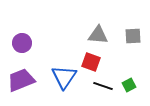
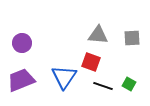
gray square: moved 1 px left, 2 px down
green square: moved 1 px up; rotated 32 degrees counterclockwise
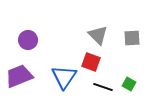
gray triangle: rotated 40 degrees clockwise
purple circle: moved 6 px right, 3 px up
purple trapezoid: moved 2 px left, 4 px up
black line: moved 1 px down
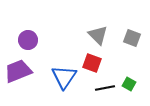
gray square: rotated 24 degrees clockwise
red square: moved 1 px right, 1 px down
purple trapezoid: moved 1 px left, 5 px up
black line: moved 2 px right, 1 px down; rotated 30 degrees counterclockwise
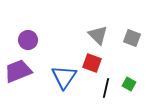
black line: moved 1 px right; rotated 66 degrees counterclockwise
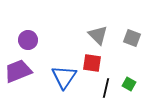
red square: rotated 12 degrees counterclockwise
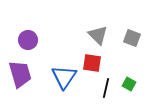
purple trapezoid: moved 2 px right, 3 px down; rotated 96 degrees clockwise
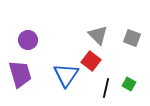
red square: moved 1 px left, 2 px up; rotated 30 degrees clockwise
blue triangle: moved 2 px right, 2 px up
